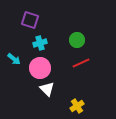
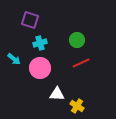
white triangle: moved 10 px right, 5 px down; rotated 42 degrees counterclockwise
yellow cross: rotated 24 degrees counterclockwise
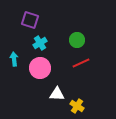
cyan cross: rotated 16 degrees counterclockwise
cyan arrow: rotated 136 degrees counterclockwise
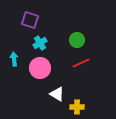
white triangle: rotated 28 degrees clockwise
yellow cross: moved 1 px down; rotated 32 degrees counterclockwise
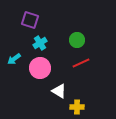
cyan arrow: rotated 120 degrees counterclockwise
white triangle: moved 2 px right, 3 px up
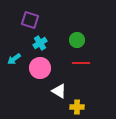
red line: rotated 24 degrees clockwise
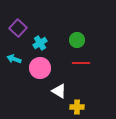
purple square: moved 12 px left, 8 px down; rotated 24 degrees clockwise
cyan arrow: rotated 56 degrees clockwise
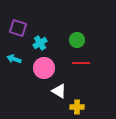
purple square: rotated 24 degrees counterclockwise
pink circle: moved 4 px right
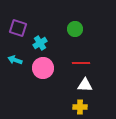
green circle: moved 2 px left, 11 px up
cyan arrow: moved 1 px right, 1 px down
pink circle: moved 1 px left
white triangle: moved 26 px right, 6 px up; rotated 28 degrees counterclockwise
yellow cross: moved 3 px right
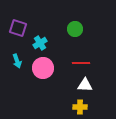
cyan arrow: moved 2 px right, 1 px down; rotated 128 degrees counterclockwise
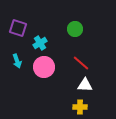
red line: rotated 42 degrees clockwise
pink circle: moved 1 px right, 1 px up
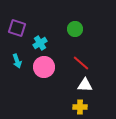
purple square: moved 1 px left
